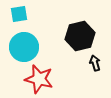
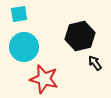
black arrow: rotated 21 degrees counterclockwise
red star: moved 5 px right
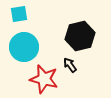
black arrow: moved 25 px left, 2 px down
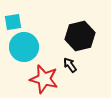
cyan square: moved 6 px left, 8 px down
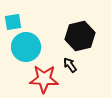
cyan circle: moved 2 px right
red star: rotated 12 degrees counterclockwise
